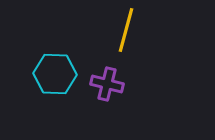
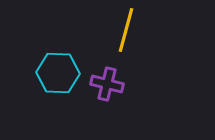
cyan hexagon: moved 3 px right, 1 px up
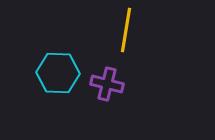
yellow line: rotated 6 degrees counterclockwise
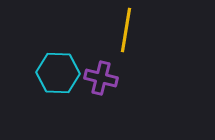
purple cross: moved 6 px left, 6 px up
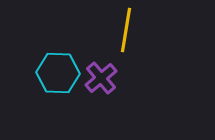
purple cross: rotated 36 degrees clockwise
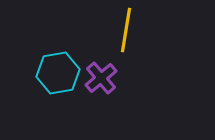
cyan hexagon: rotated 12 degrees counterclockwise
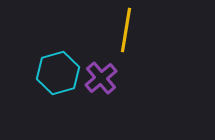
cyan hexagon: rotated 6 degrees counterclockwise
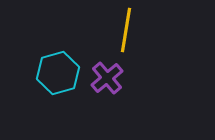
purple cross: moved 6 px right
